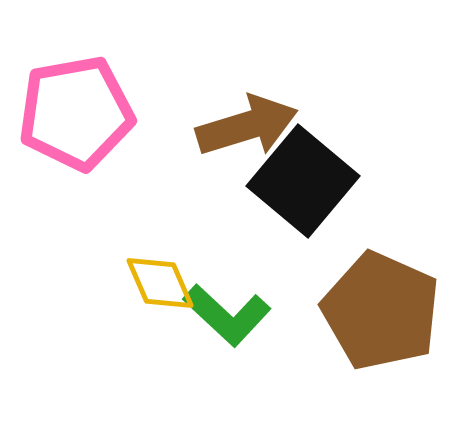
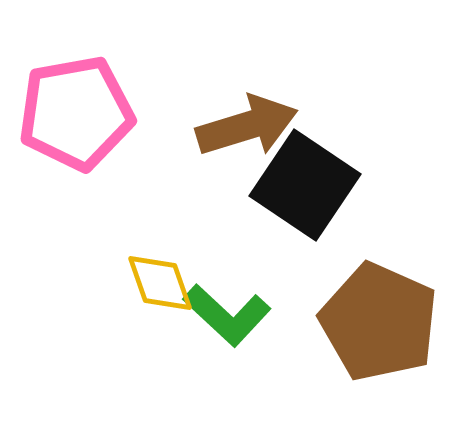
black square: moved 2 px right, 4 px down; rotated 6 degrees counterclockwise
yellow diamond: rotated 4 degrees clockwise
brown pentagon: moved 2 px left, 11 px down
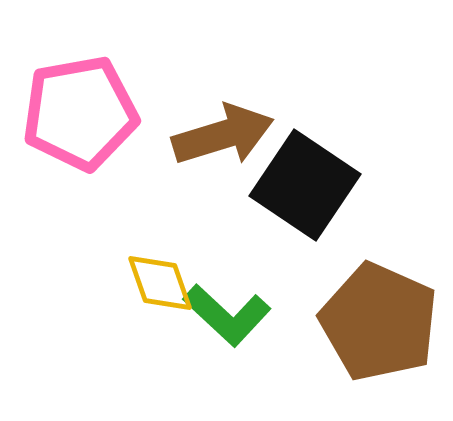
pink pentagon: moved 4 px right
brown arrow: moved 24 px left, 9 px down
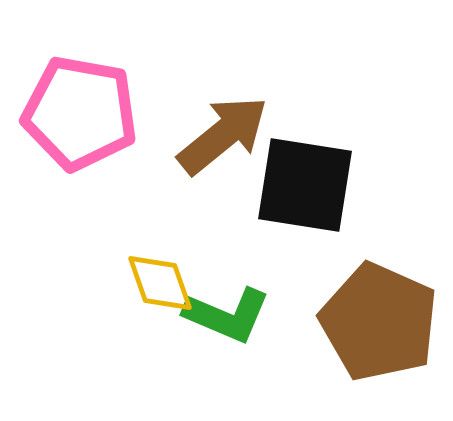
pink pentagon: rotated 20 degrees clockwise
brown arrow: rotated 22 degrees counterclockwise
black square: rotated 25 degrees counterclockwise
green L-shape: rotated 20 degrees counterclockwise
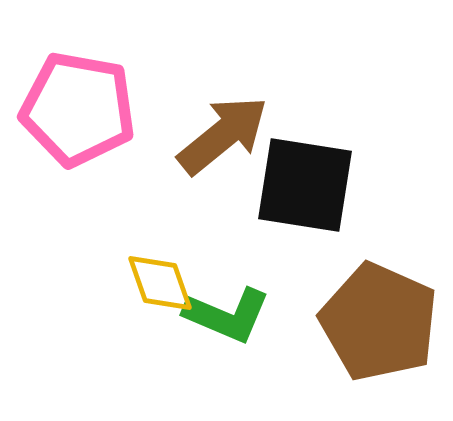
pink pentagon: moved 2 px left, 4 px up
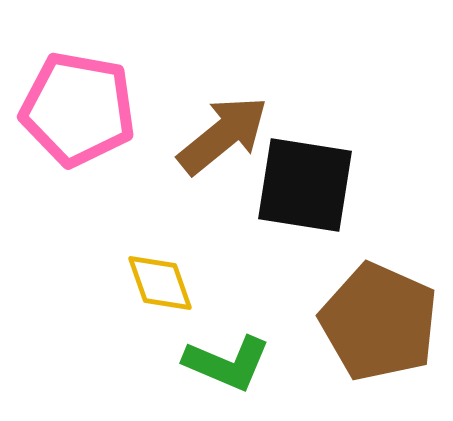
green L-shape: moved 48 px down
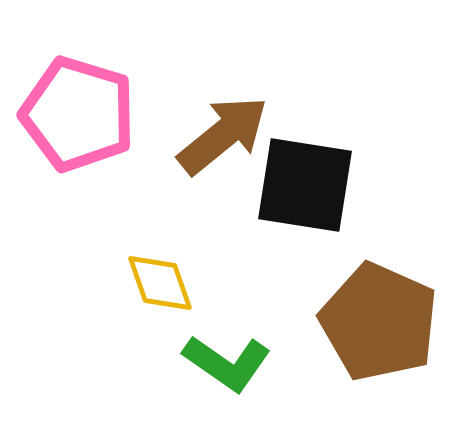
pink pentagon: moved 5 px down; rotated 7 degrees clockwise
green L-shape: rotated 12 degrees clockwise
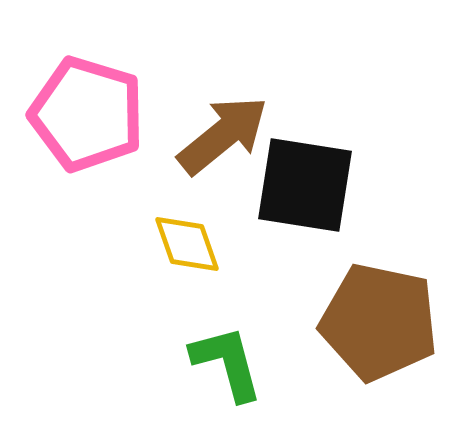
pink pentagon: moved 9 px right
yellow diamond: moved 27 px right, 39 px up
brown pentagon: rotated 12 degrees counterclockwise
green L-shape: rotated 140 degrees counterclockwise
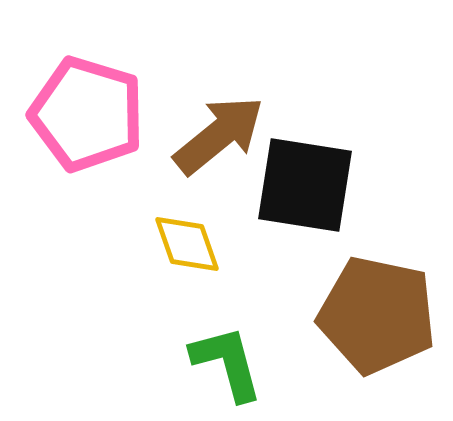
brown arrow: moved 4 px left
brown pentagon: moved 2 px left, 7 px up
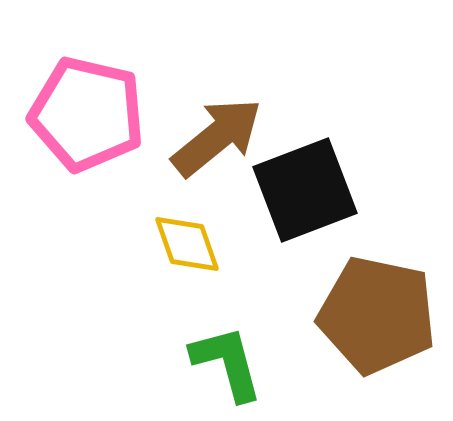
pink pentagon: rotated 4 degrees counterclockwise
brown arrow: moved 2 px left, 2 px down
black square: moved 5 px down; rotated 30 degrees counterclockwise
